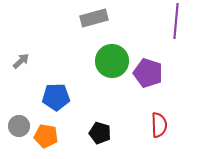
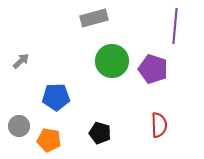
purple line: moved 1 px left, 5 px down
purple pentagon: moved 5 px right, 4 px up
orange pentagon: moved 3 px right, 4 px down
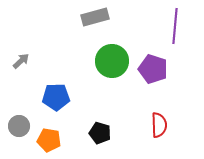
gray rectangle: moved 1 px right, 1 px up
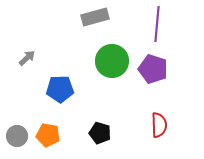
purple line: moved 18 px left, 2 px up
gray arrow: moved 6 px right, 3 px up
blue pentagon: moved 4 px right, 8 px up
gray circle: moved 2 px left, 10 px down
orange pentagon: moved 1 px left, 5 px up
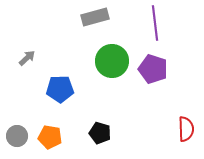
purple line: moved 2 px left, 1 px up; rotated 12 degrees counterclockwise
red semicircle: moved 27 px right, 4 px down
orange pentagon: moved 2 px right, 2 px down
